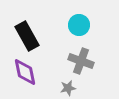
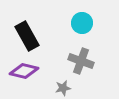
cyan circle: moved 3 px right, 2 px up
purple diamond: moved 1 px left, 1 px up; rotated 64 degrees counterclockwise
gray star: moved 5 px left
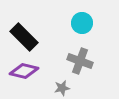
black rectangle: moved 3 px left, 1 px down; rotated 16 degrees counterclockwise
gray cross: moved 1 px left
gray star: moved 1 px left
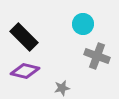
cyan circle: moved 1 px right, 1 px down
gray cross: moved 17 px right, 5 px up
purple diamond: moved 1 px right
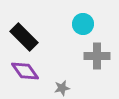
gray cross: rotated 20 degrees counterclockwise
purple diamond: rotated 40 degrees clockwise
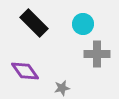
black rectangle: moved 10 px right, 14 px up
gray cross: moved 2 px up
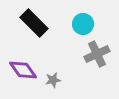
gray cross: rotated 25 degrees counterclockwise
purple diamond: moved 2 px left, 1 px up
gray star: moved 9 px left, 8 px up
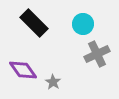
gray star: moved 2 px down; rotated 28 degrees counterclockwise
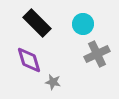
black rectangle: moved 3 px right
purple diamond: moved 6 px right, 10 px up; rotated 20 degrees clockwise
gray star: rotated 21 degrees counterclockwise
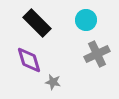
cyan circle: moved 3 px right, 4 px up
